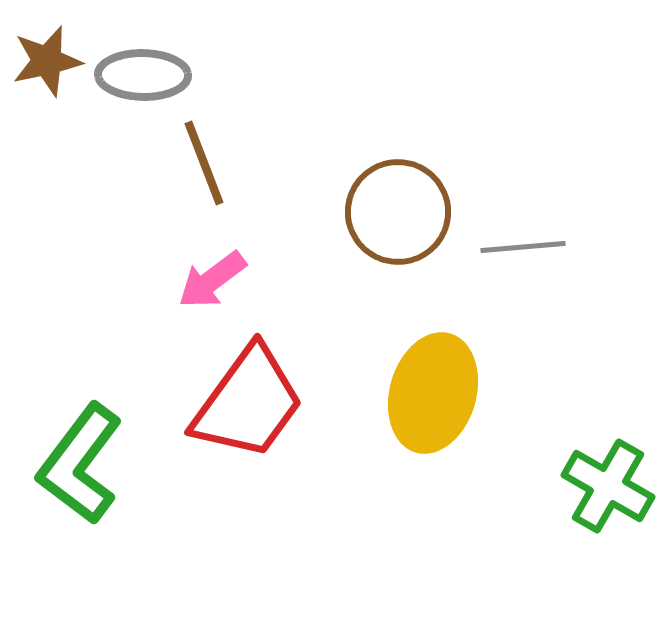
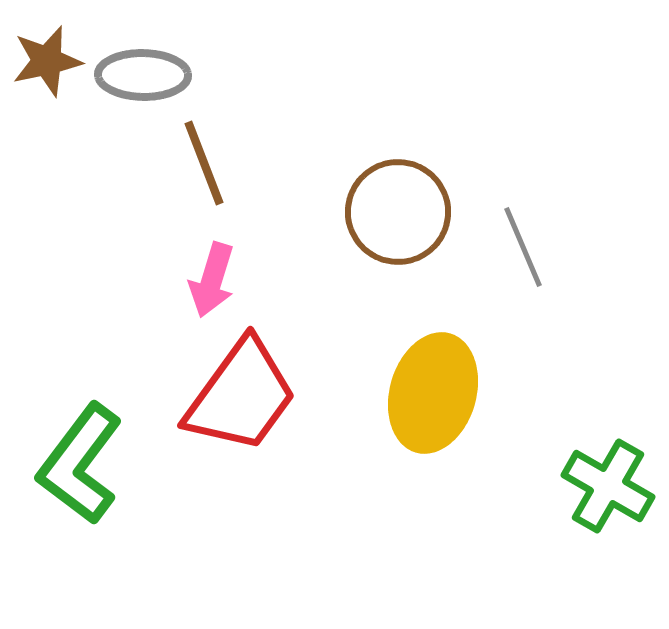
gray line: rotated 72 degrees clockwise
pink arrow: rotated 36 degrees counterclockwise
red trapezoid: moved 7 px left, 7 px up
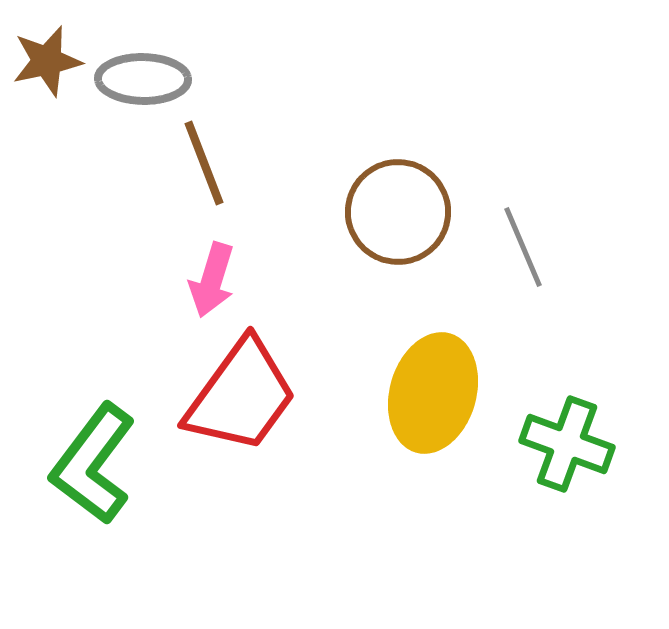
gray ellipse: moved 4 px down
green L-shape: moved 13 px right
green cross: moved 41 px left, 42 px up; rotated 10 degrees counterclockwise
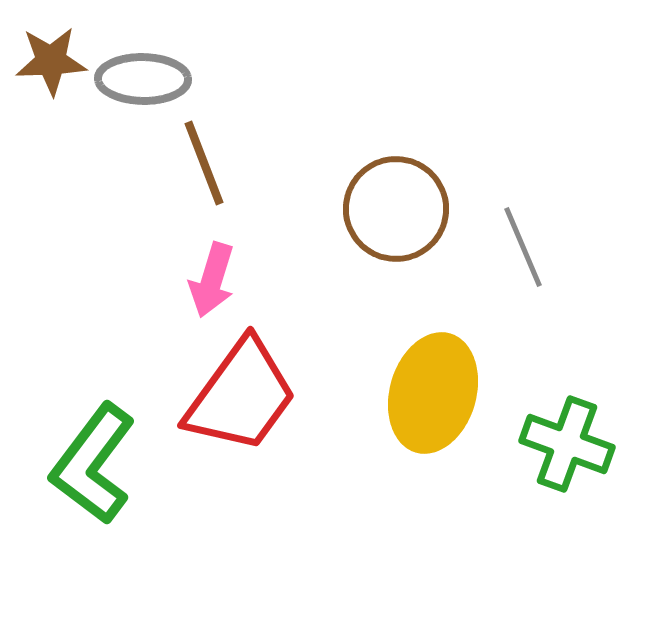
brown star: moved 4 px right; rotated 10 degrees clockwise
brown circle: moved 2 px left, 3 px up
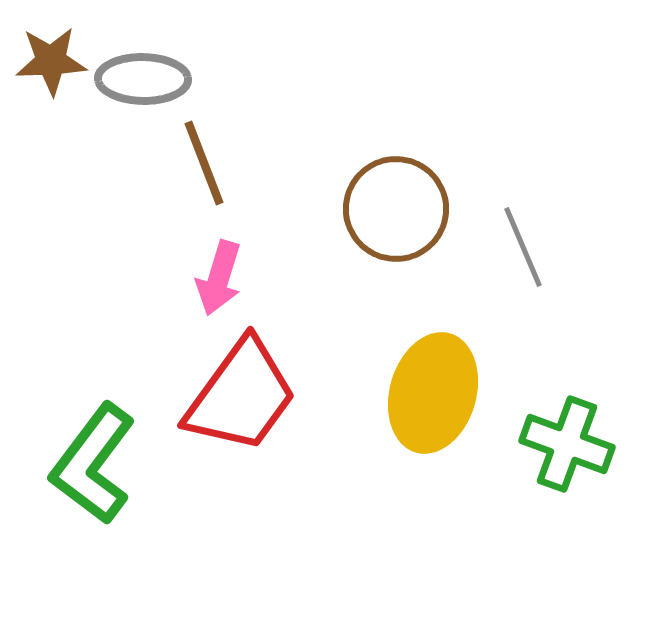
pink arrow: moved 7 px right, 2 px up
